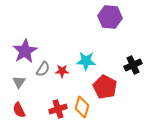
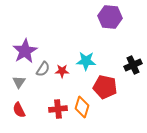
red pentagon: rotated 15 degrees counterclockwise
red cross: rotated 12 degrees clockwise
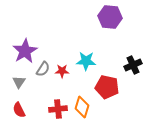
red pentagon: moved 2 px right
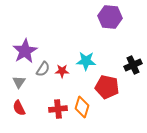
red semicircle: moved 2 px up
